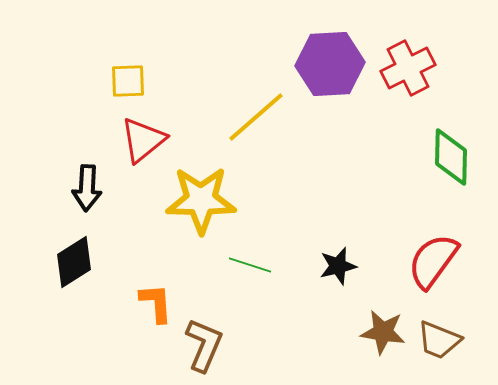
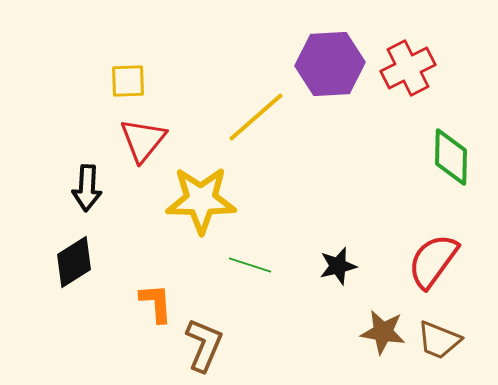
red triangle: rotated 12 degrees counterclockwise
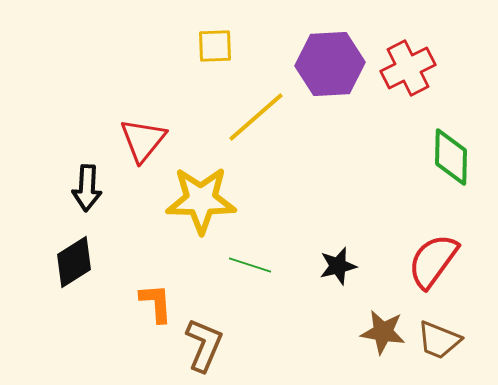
yellow square: moved 87 px right, 35 px up
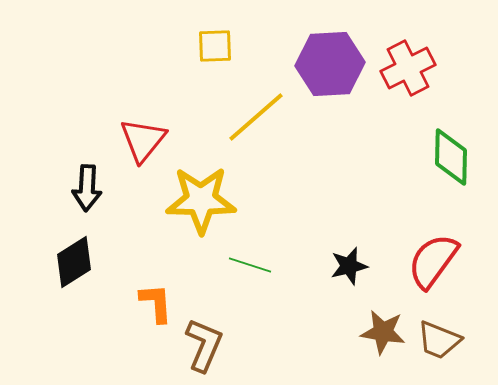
black star: moved 11 px right
